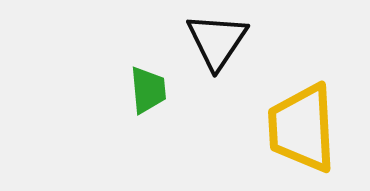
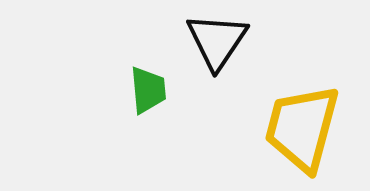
yellow trapezoid: rotated 18 degrees clockwise
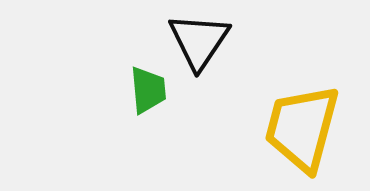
black triangle: moved 18 px left
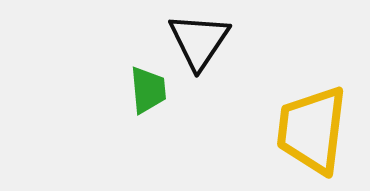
yellow trapezoid: moved 10 px right, 2 px down; rotated 8 degrees counterclockwise
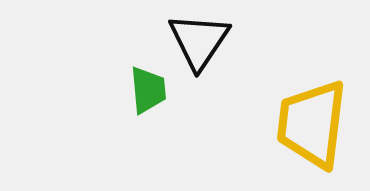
yellow trapezoid: moved 6 px up
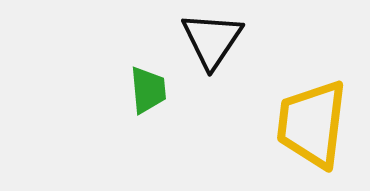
black triangle: moved 13 px right, 1 px up
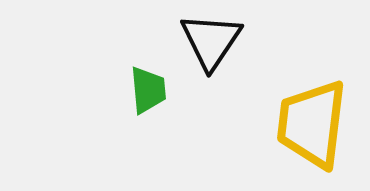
black triangle: moved 1 px left, 1 px down
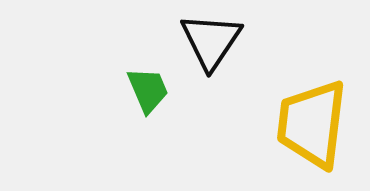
green trapezoid: rotated 18 degrees counterclockwise
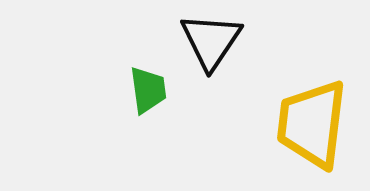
green trapezoid: rotated 15 degrees clockwise
